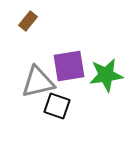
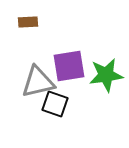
brown rectangle: moved 1 px down; rotated 48 degrees clockwise
black square: moved 2 px left, 2 px up
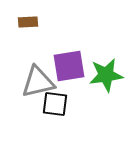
black square: rotated 12 degrees counterclockwise
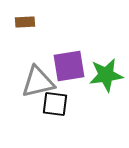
brown rectangle: moved 3 px left
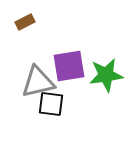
brown rectangle: rotated 24 degrees counterclockwise
black square: moved 4 px left
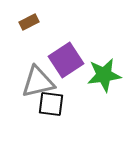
brown rectangle: moved 4 px right
purple square: moved 3 px left, 6 px up; rotated 24 degrees counterclockwise
green star: moved 2 px left
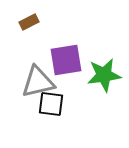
purple square: rotated 24 degrees clockwise
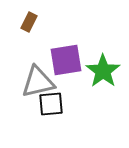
brown rectangle: rotated 36 degrees counterclockwise
green star: moved 1 px left, 4 px up; rotated 28 degrees counterclockwise
black square: rotated 12 degrees counterclockwise
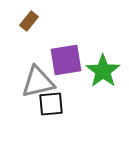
brown rectangle: moved 1 px up; rotated 12 degrees clockwise
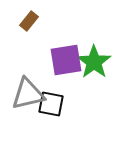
green star: moved 9 px left, 9 px up
gray triangle: moved 10 px left, 12 px down
black square: rotated 16 degrees clockwise
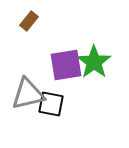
purple square: moved 5 px down
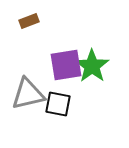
brown rectangle: rotated 30 degrees clockwise
green star: moved 2 px left, 4 px down
black square: moved 7 px right
